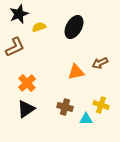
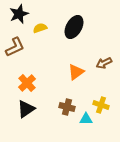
yellow semicircle: moved 1 px right, 1 px down
brown arrow: moved 4 px right
orange triangle: rotated 24 degrees counterclockwise
brown cross: moved 2 px right
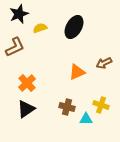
orange triangle: moved 1 px right; rotated 12 degrees clockwise
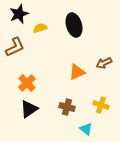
black ellipse: moved 2 px up; rotated 45 degrees counterclockwise
black triangle: moved 3 px right
cyan triangle: moved 10 px down; rotated 40 degrees clockwise
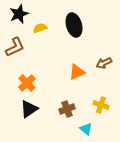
brown cross: moved 2 px down; rotated 35 degrees counterclockwise
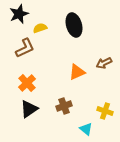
brown L-shape: moved 10 px right, 1 px down
yellow cross: moved 4 px right, 6 px down
brown cross: moved 3 px left, 3 px up
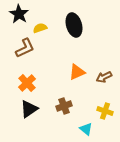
black star: rotated 18 degrees counterclockwise
brown arrow: moved 14 px down
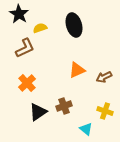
orange triangle: moved 2 px up
black triangle: moved 9 px right, 3 px down
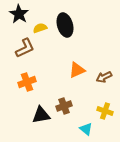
black ellipse: moved 9 px left
orange cross: moved 1 px up; rotated 24 degrees clockwise
black triangle: moved 3 px right, 3 px down; rotated 24 degrees clockwise
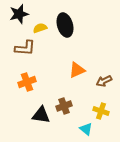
black star: rotated 24 degrees clockwise
brown L-shape: rotated 30 degrees clockwise
brown arrow: moved 4 px down
yellow cross: moved 4 px left
black triangle: rotated 18 degrees clockwise
